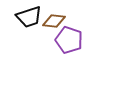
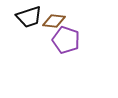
purple pentagon: moved 3 px left
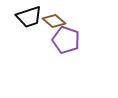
brown diamond: rotated 35 degrees clockwise
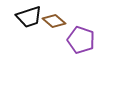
purple pentagon: moved 15 px right
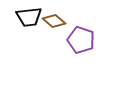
black trapezoid: rotated 12 degrees clockwise
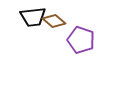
black trapezoid: moved 4 px right
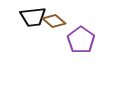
purple pentagon: rotated 16 degrees clockwise
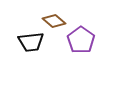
black trapezoid: moved 2 px left, 25 px down
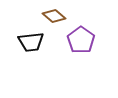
brown diamond: moved 5 px up
